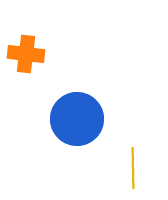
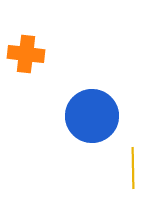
blue circle: moved 15 px right, 3 px up
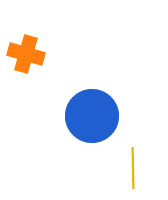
orange cross: rotated 9 degrees clockwise
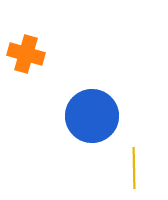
yellow line: moved 1 px right
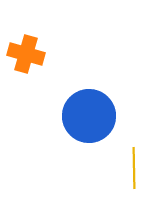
blue circle: moved 3 px left
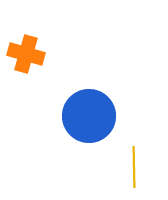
yellow line: moved 1 px up
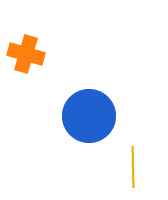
yellow line: moved 1 px left
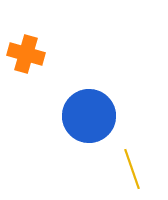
yellow line: moved 1 px left, 2 px down; rotated 18 degrees counterclockwise
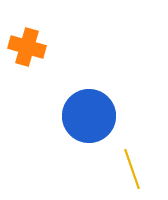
orange cross: moved 1 px right, 7 px up
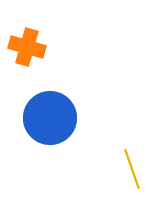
blue circle: moved 39 px left, 2 px down
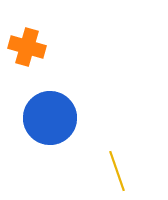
yellow line: moved 15 px left, 2 px down
